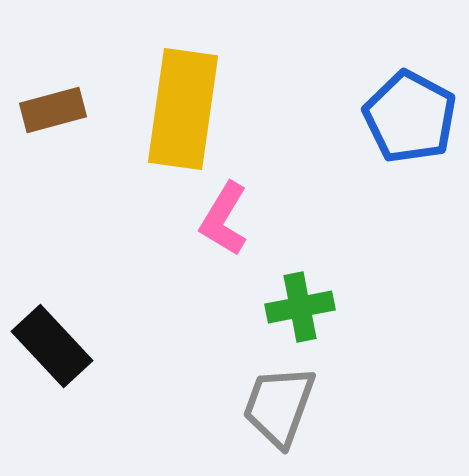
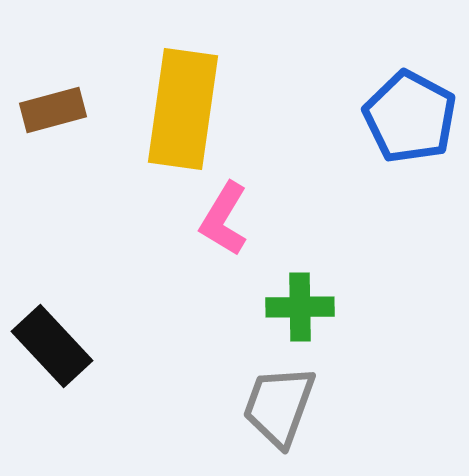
green cross: rotated 10 degrees clockwise
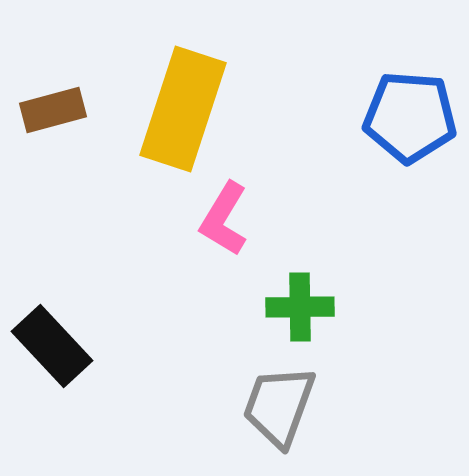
yellow rectangle: rotated 10 degrees clockwise
blue pentagon: rotated 24 degrees counterclockwise
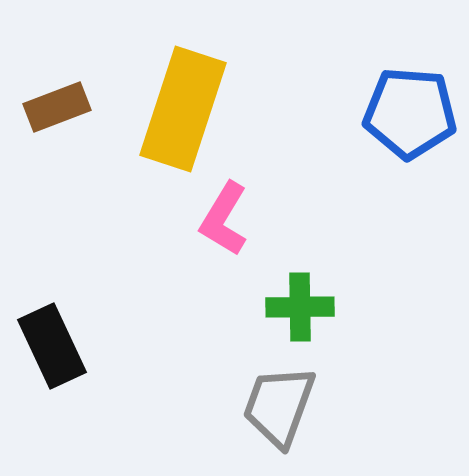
brown rectangle: moved 4 px right, 3 px up; rotated 6 degrees counterclockwise
blue pentagon: moved 4 px up
black rectangle: rotated 18 degrees clockwise
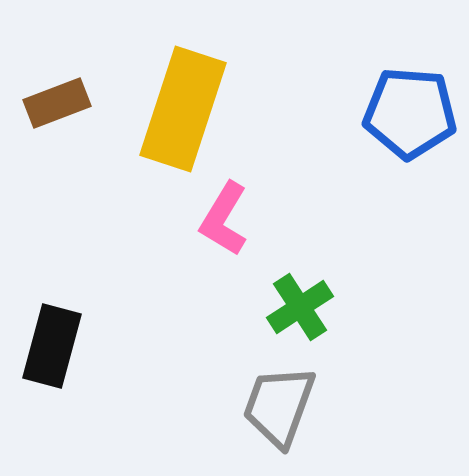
brown rectangle: moved 4 px up
green cross: rotated 32 degrees counterclockwise
black rectangle: rotated 40 degrees clockwise
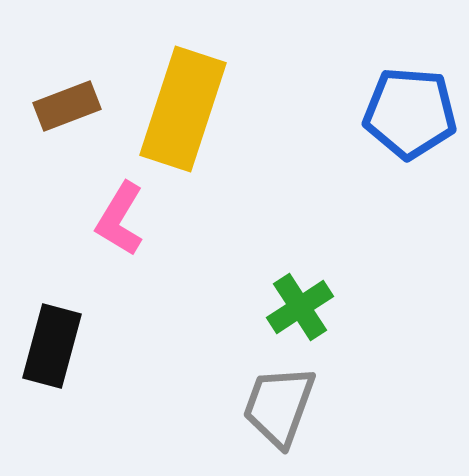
brown rectangle: moved 10 px right, 3 px down
pink L-shape: moved 104 px left
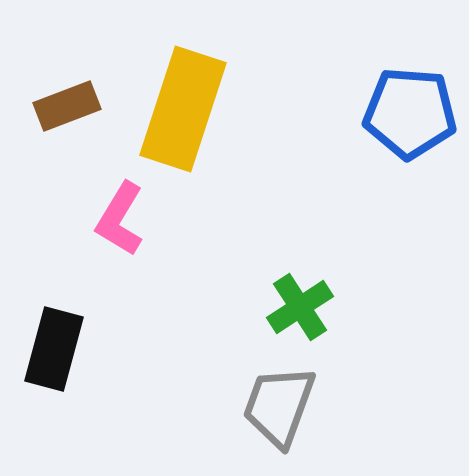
black rectangle: moved 2 px right, 3 px down
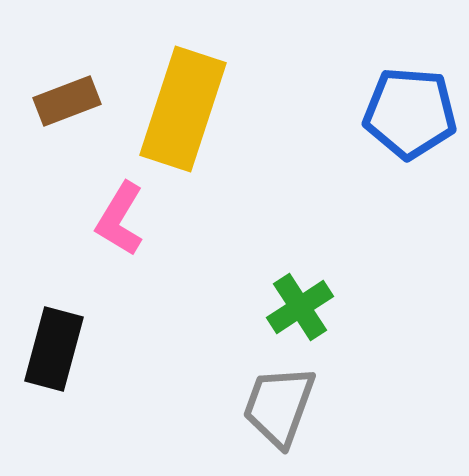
brown rectangle: moved 5 px up
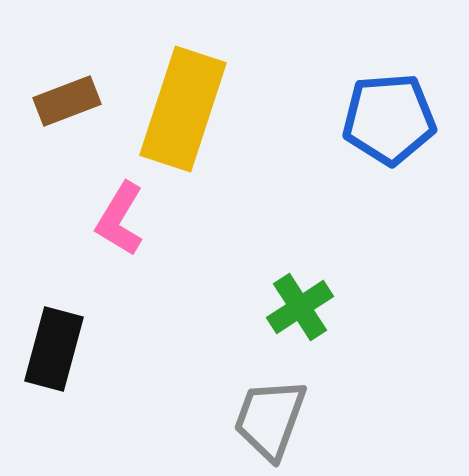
blue pentagon: moved 21 px left, 6 px down; rotated 8 degrees counterclockwise
gray trapezoid: moved 9 px left, 13 px down
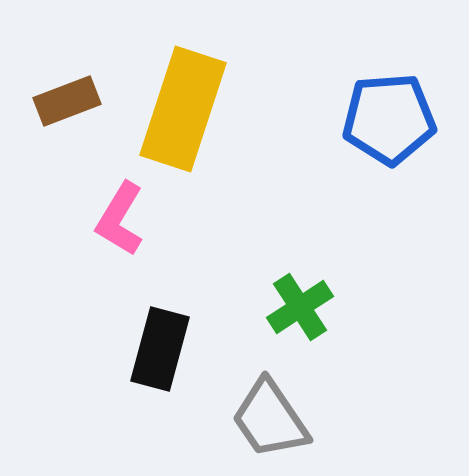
black rectangle: moved 106 px right
gray trapezoid: rotated 54 degrees counterclockwise
